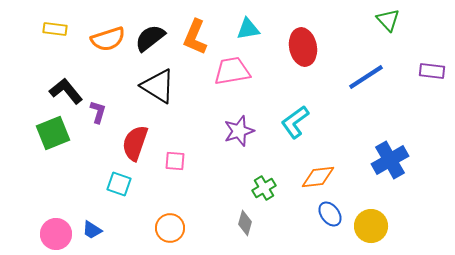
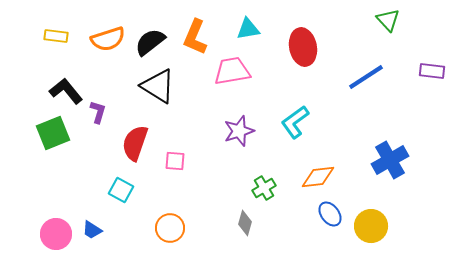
yellow rectangle: moved 1 px right, 7 px down
black semicircle: moved 4 px down
cyan square: moved 2 px right, 6 px down; rotated 10 degrees clockwise
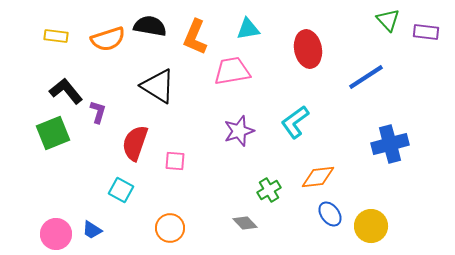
black semicircle: moved 16 px up; rotated 48 degrees clockwise
red ellipse: moved 5 px right, 2 px down
purple rectangle: moved 6 px left, 39 px up
blue cross: moved 16 px up; rotated 15 degrees clockwise
green cross: moved 5 px right, 2 px down
gray diamond: rotated 60 degrees counterclockwise
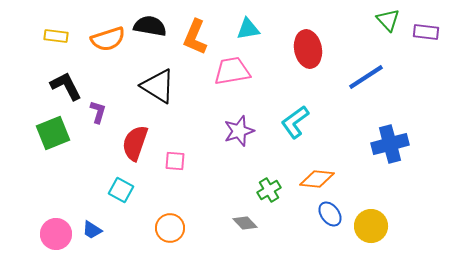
black L-shape: moved 5 px up; rotated 12 degrees clockwise
orange diamond: moved 1 px left, 2 px down; rotated 12 degrees clockwise
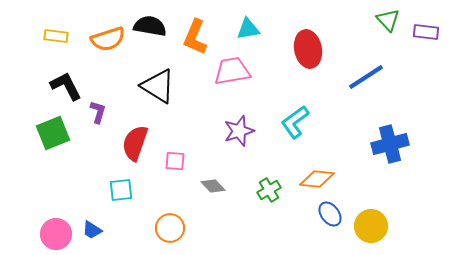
cyan square: rotated 35 degrees counterclockwise
gray diamond: moved 32 px left, 37 px up
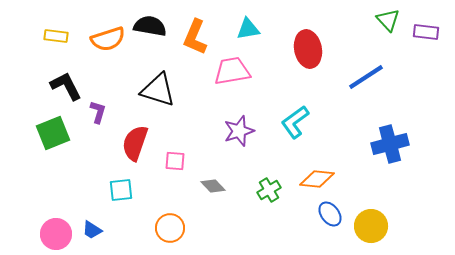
black triangle: moved 4 px down; rotated 15 degrees counterclockwise
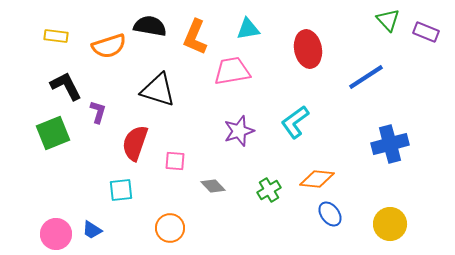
purple rectangle: rotated 15 degrees clockwise
orange semicircle: moved 1 px right, 7 px down
yellow circle: moved 19 px right, 2 px up
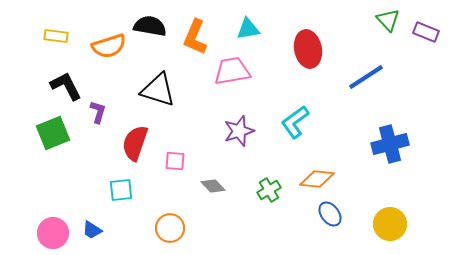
pink circle: moved 3 px left, 1 px up
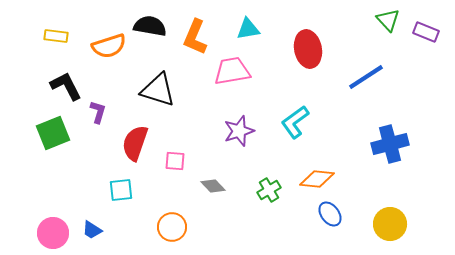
orange circle: moved 2 px right, 1 px up
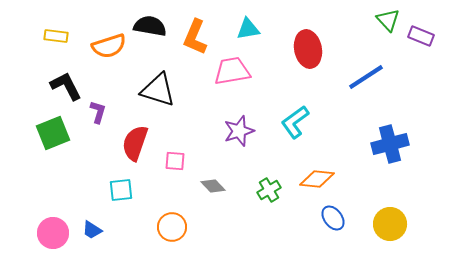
purple rectangle: moved 5 px left, 4 px down
blue ellipse: moved 3 px right, 4 px down
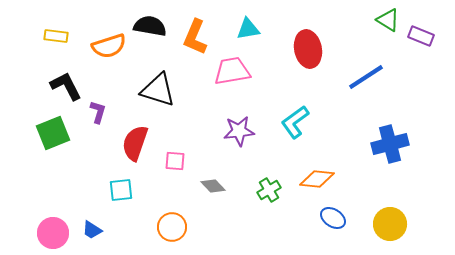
green triangle: rotated 15 degrees counterclockwise
purple star: rotated 12 degrees clockwise
blue ellipse: rotated 20 degrees counterclockwise
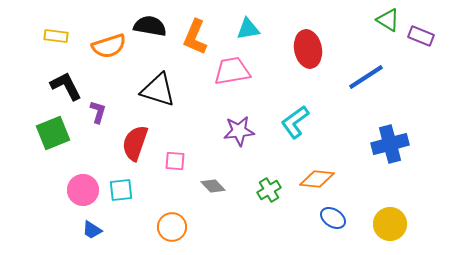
pink circle: moved 30 px right, 43 px up
